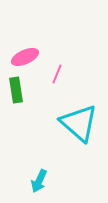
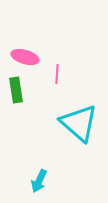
pink ellipse: rotated 40 degrees clockwise
pink line: rotated 18 degrees counterclockwise
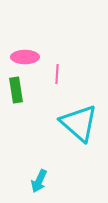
pink ellipse: rotated 16 degrees counterclockwise
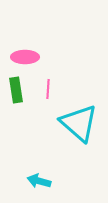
pink line: moved 9 px left, 15 px down
cyan arrow: rotated 80 degrees clockwise
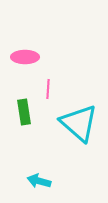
green rectangle: moved 8 px right, 22 px down
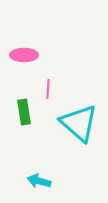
pink ellipse: moved 1 px left, 2 px up
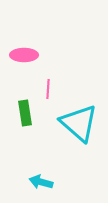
green rectangle: moved 1 px right, 1 px down
cyan arrow: moved 2 px right, 1 px down
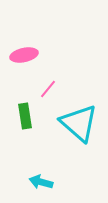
pink ellipse: rotated 12 degrees counterclockwise
pink line: rotated 36 degrees clockwise
green rectangle: moved 3 px down
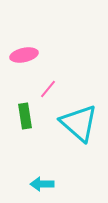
cyan arrow: moved 1 px right, 2 px down; rotated 15 degrees counterclockwise
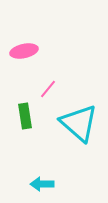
pink ellipse: moved 4 px up
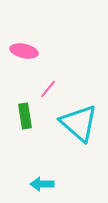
pink ellipse: rotated 24 degrees clockwise
